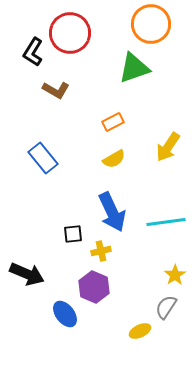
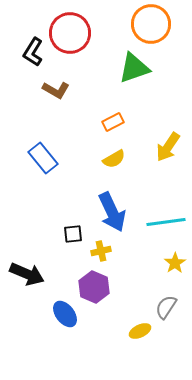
yellow star: moved 12 px up
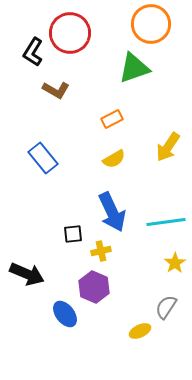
orange rectangle: moved 1 px left, 3 px up
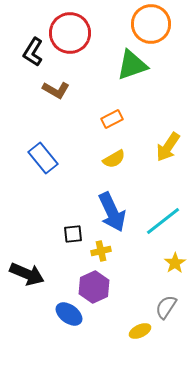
green triangle: moved 2 px left, 3 px up
cyan line: moved 3 px left, 1 px up; rotated 30 degrees counterclockwise
purple hexagon: rotated 12 degrees clockwise
blue ellipse: moved 4 px right; rotated 16 degrees counterclockwise
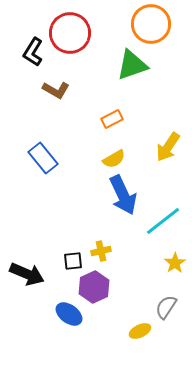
blue arrow: moved 11 px right, 17 px up
black square: moved 27 px down
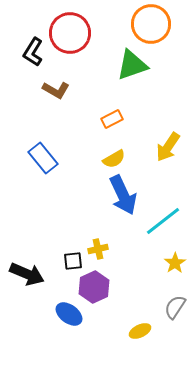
yellow cross: moved 3 px left, 2 px up
gray semicircle: moved 9 px right
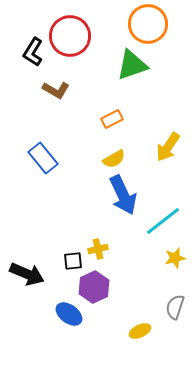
orange circle: moved 3 px left
red circle: moved 3 px down
yellow star: moved 5 px up; rotated 20 degrees clockwise
gray semicircle: rotated 15 degrees counterclockwise
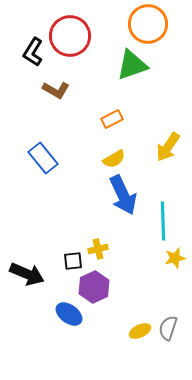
cyan line: rotated 54 degrees counterclockwise
gray semicircle: moved 7 px left, 21 px down
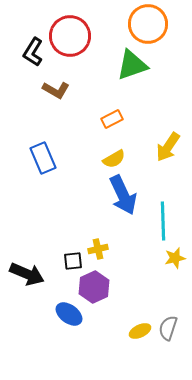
blue rectangle: rotated 16 degrees clockwise
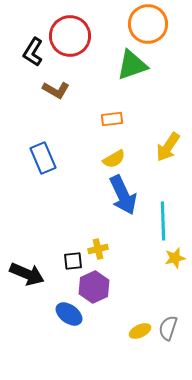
orange rectangle: rotated 20 degrees clockwise
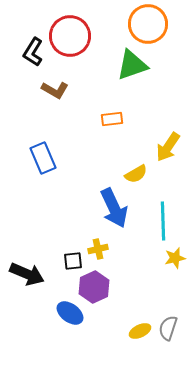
brown L-shape: moved 1 px left
yellow semicircle: moved 22 px right, 15 px down
blue arrow: moved 9 px left, 13 px down
blue ellipse: moved 1 px right, 1 px up
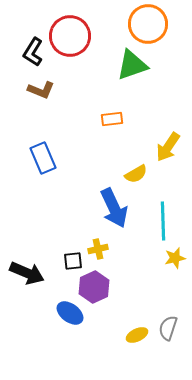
brown L-shape: moved 14 px left; rotated 8 degrees counterclockwise
black arrow: moved 1 px up
yellow ellipse: moved 3 px left, 4 px down
